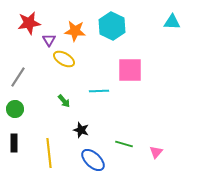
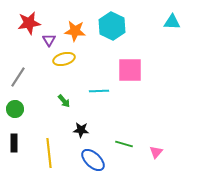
yellow ellipse: rotated 45 degrees counterclockwise
black star: rotated 14 degrees counterclockwise
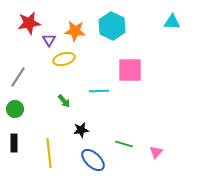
black star: rotated 14 degrees counterclockwise
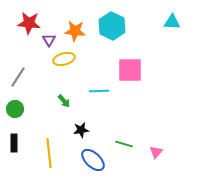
red star: rotated 15 degrees clockwise
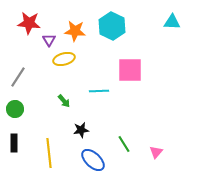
green line: rotated 42 degrees clockwise
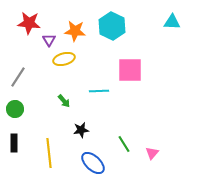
pink triangle: moved 4 px left, 1 px down
blue ellipse: moved 3 px down
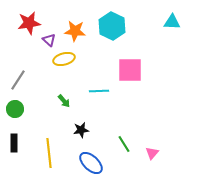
red star: rotated 15 degrees counterclockwise
purple triangle: rotated 16 degrees counterclockwise
gray line: moved 3 px down
blue ellipse: moved 2 px left
